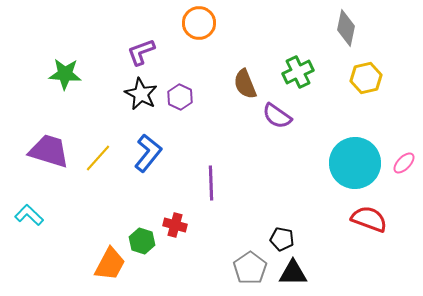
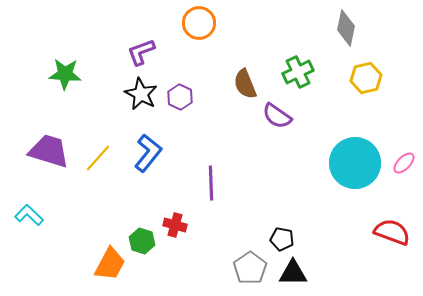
red semicircle: moved 23 px right, 13 px down
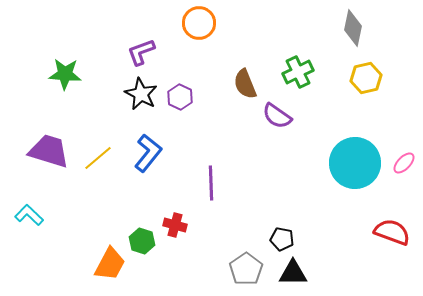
gray diamond: moved 7 px right
yellow line: rotated 8 degrees clockwise
gray pentagon: moved 4 px left, 1 px down
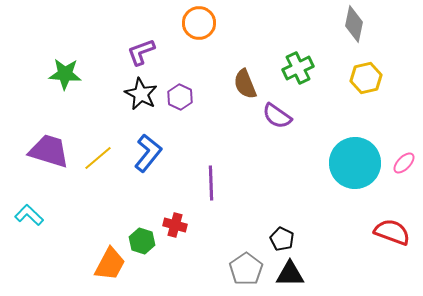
gray diamond: moved 1 px right, 4 px up
green cross: moved 4 px up
black pentagon: rotated 15 degrees clockwise
black triangle: moved 3 px left, 1 px down
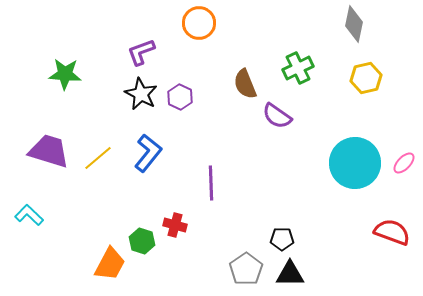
black pentagon: rotated 25 degrees counterclockwise
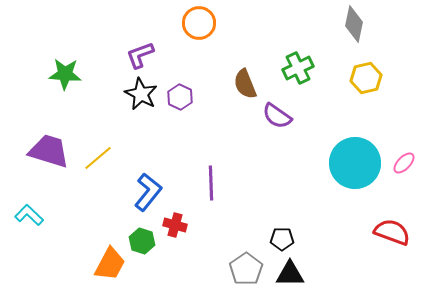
purple L-shape: moved 1 px left, 3 px down
blue L-shape: moved 39 px down
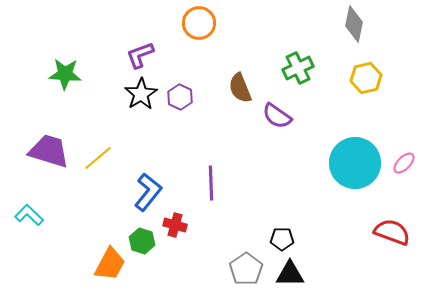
brown semicircle: moved 5 px left, 4 px down
black star: rotated 12 degrees clockwise
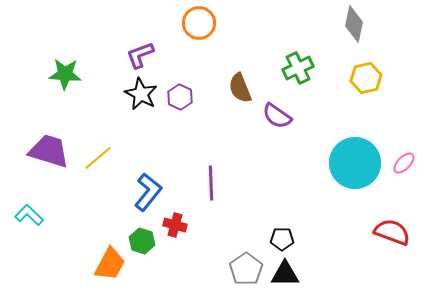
black star: rotated 12 degrees counterclockwise
black triangle: moved 5 px left
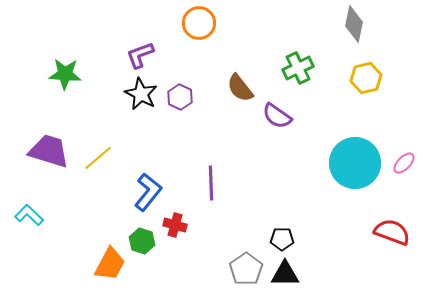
brown semicircle: rotated 16 degrees counterclockwise
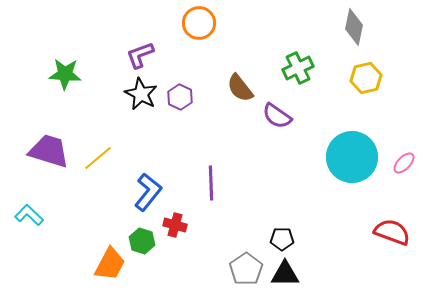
gray diamond: moved 3 px down
cyan circle: moved 3 px left, 6 px up
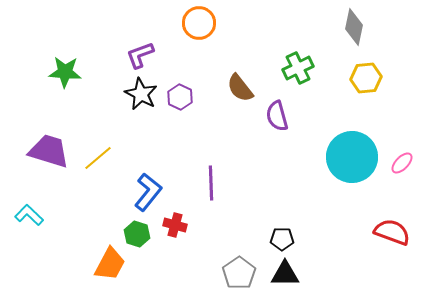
green star: moved 2 px up
yellow hexagon: rotated 8 degrees clockwise
purple semicircle: rotated 40 degrees clockwise
pink ellipse: moved 2 px left
green hexagon: moved 5 px left, 7 px up
gray pentagon: moved 7 px left, 4 px down
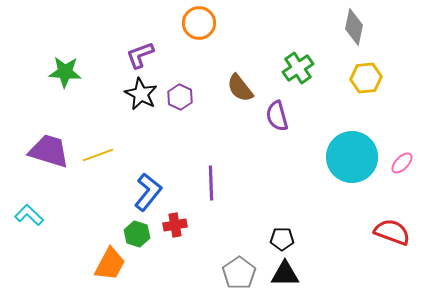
green cross: rotated 8 degrees counterclockwise
yellow line: moved 3 px up; rotated 20 degrees clockwise
red cross: rotated 25 degrees counterclockwise
